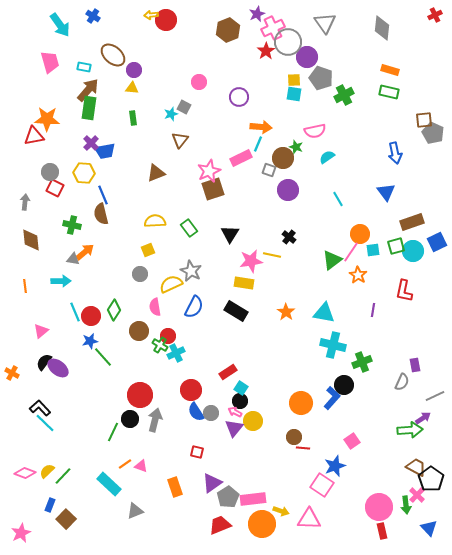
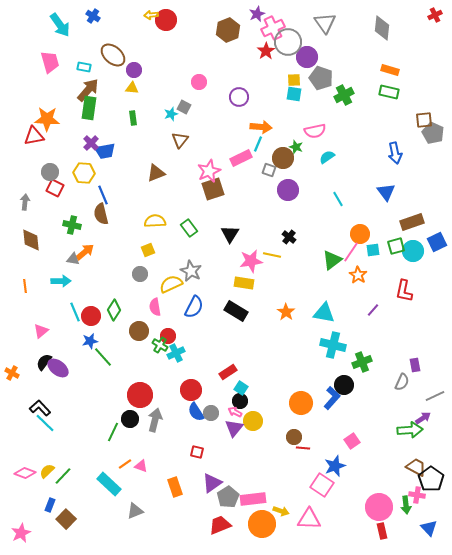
purple line at (373, 310): rotated 32 degrees clockwise
pink cross at (417, 495): rotated 35 degrees counterclockwise
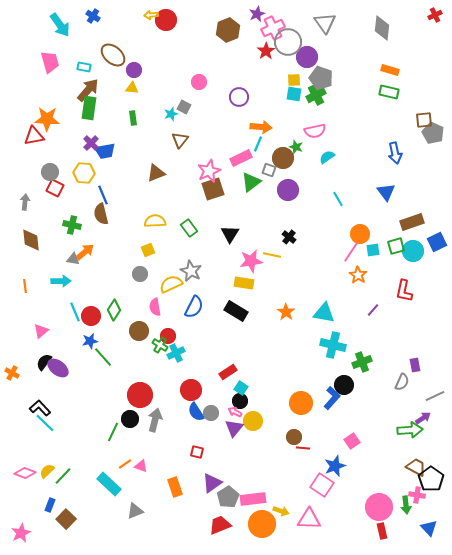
green cross at (344, 95): moved 28 px left
green triangle at (332, 260): moved 81 px left, 78 px up
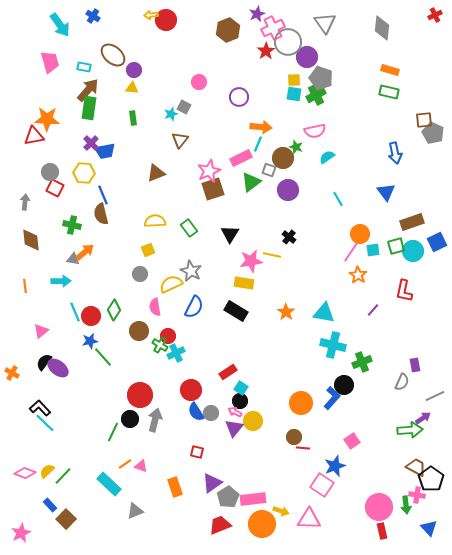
blue rectangle at (50, 505): rotated 64 degrees counterclockwise
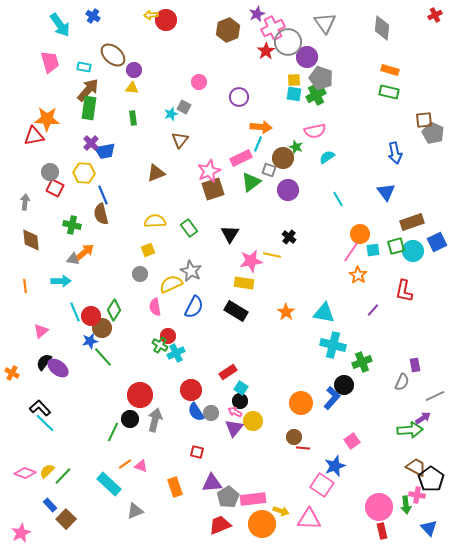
brown circle at (139, 331): moved 37 px left, 3 px up
purple triangle at (212, 483): rotated 30 degrees clockwise
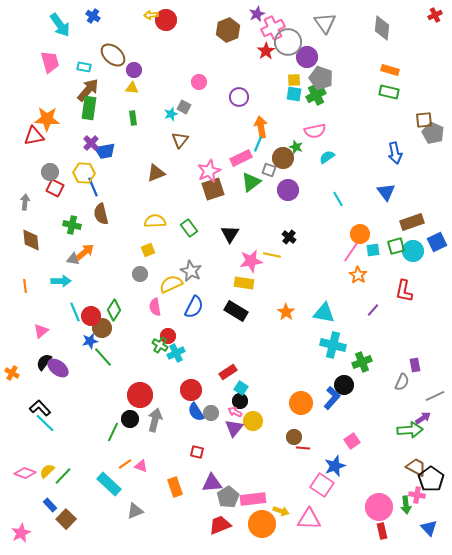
orange arrow at (261, 127): rotated 105 degrees counterclockwise
blue line at (103, 195): moved 10 px left, 8 px up
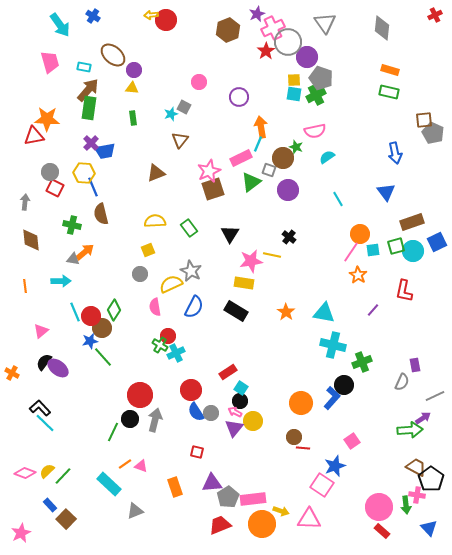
red rectangle at (382, 531): rotated 35 degrees counterclockwise
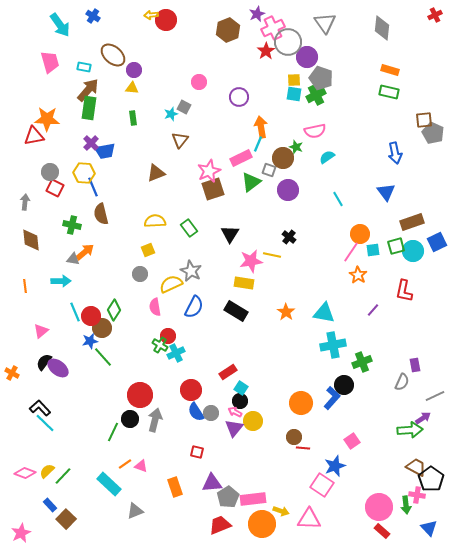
cyan cross at (333, 345): rotated 25 degrees counterclockwise
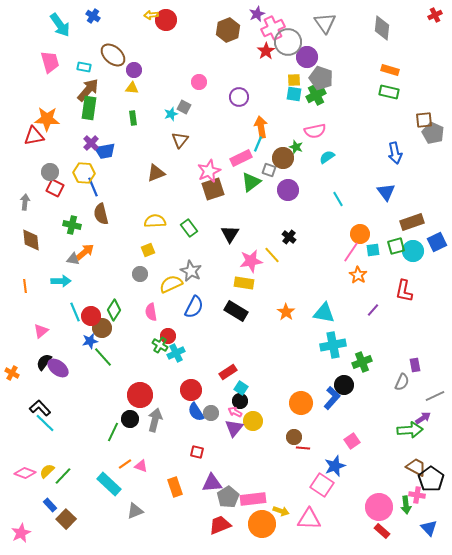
yellow line at (272, 255): rotated 36 degrees clockwise
pink semicircle at (155, 307): moved 4 px left, 5 px down
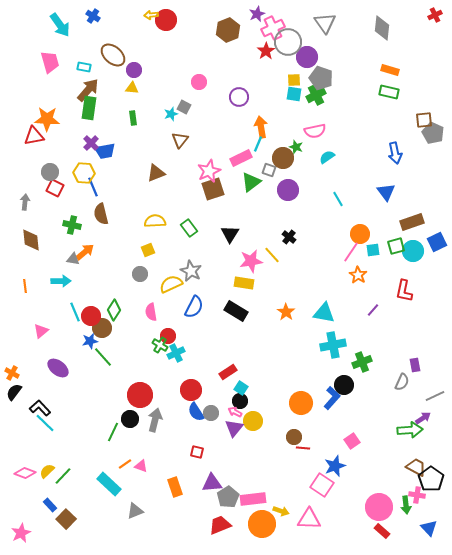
black semicircle at (44, 362): moved 30 px left, 30 px down
